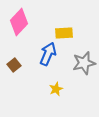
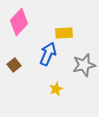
gray star: moved 2 px down
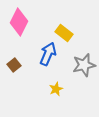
pink diamond: rotated 16 degrees counterclockwise
yellow rectangle: rotated 42 degrees clockwise
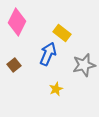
pink diamond: moved 2 px left
yellow rectangle: moved 2 px left
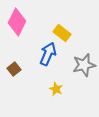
brown square: moved 4 px down
yellow star: rotated 24 degrees counterclockwise
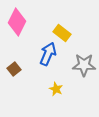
gray star: rotated 15 degrees clockwise
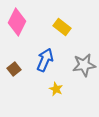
yellow rectangle: moved 6 px up
blue arrow: moved 3 px left, 6 px down
gray star: rotated 10 degrees counterclockwise
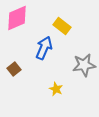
pink diamond: moved 4 px up; rotated 40 degrees clockwise
yellow rectangle: moved 1 px up
blue arrow: moved 1 px left, 12 px up
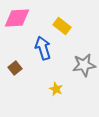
pink diamond: rotated 20 degrees clockwise
blue arrow: moved 1 px left; rotated 40 degrees counterclockwise
brown square: moved 1 px right, 1 px up
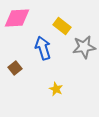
gray star: moved 18 px up
